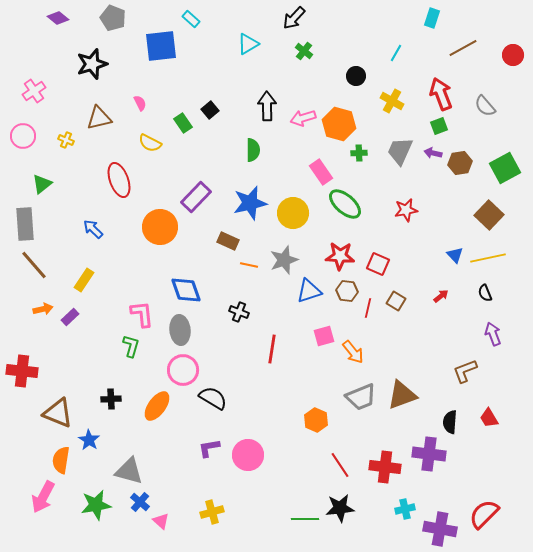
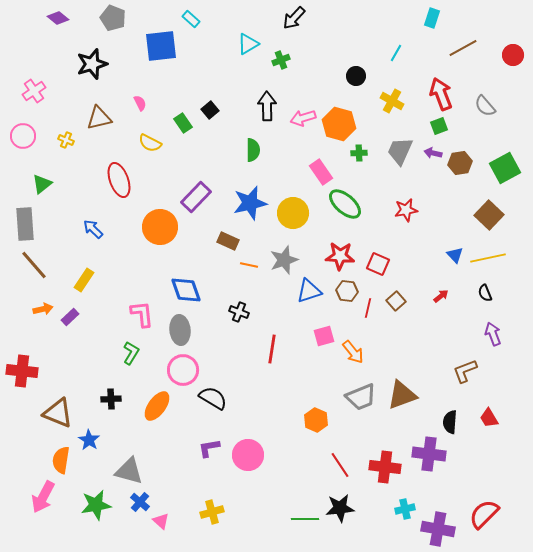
green cross at (304, 51): moved 23 px left, 9 px down; rotated 30 degrees clockwise
brown square at (396, 301): rotated 18 degrees clockwise
green L-shape at (131, 346): moved 7 px down; rotated 15 degrees clockwise
purple cross at (440, 529): moved 2 px left
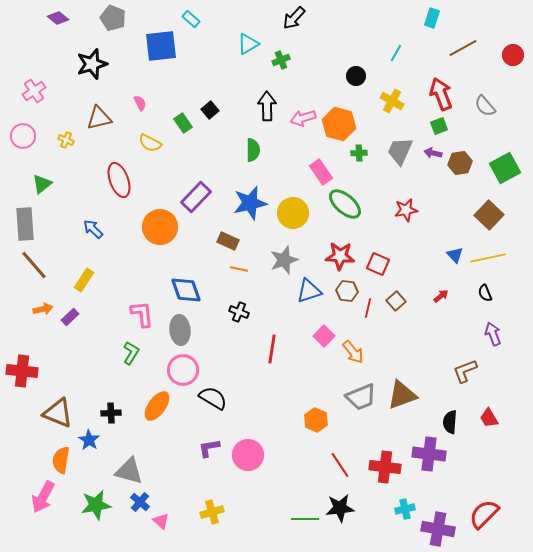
orange line at (249, 265): moved 10 px left, 4 px down
pink square at (324, 336): rotated 30 degrees counterclockwise
black cross at (111, 399): moved 14 px down
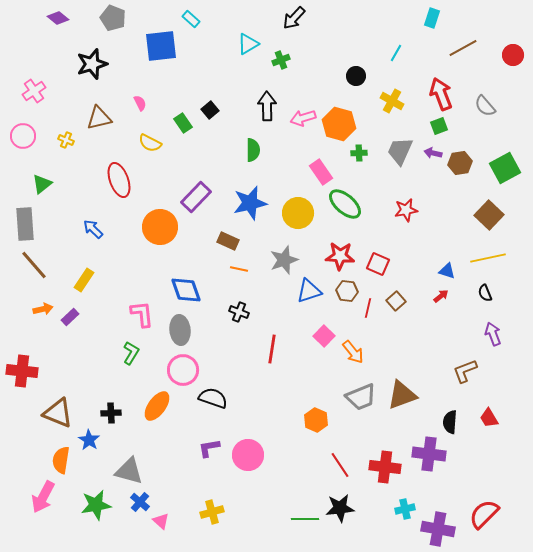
yellow circle at (293, 213): moved 5 px right
blue triangle at (455, 255): moved 8 px left, 16 px down; rotated 30 degrees counterclockwise
black semicircle at (213, 398): rotated 12 degrees counterclockwise
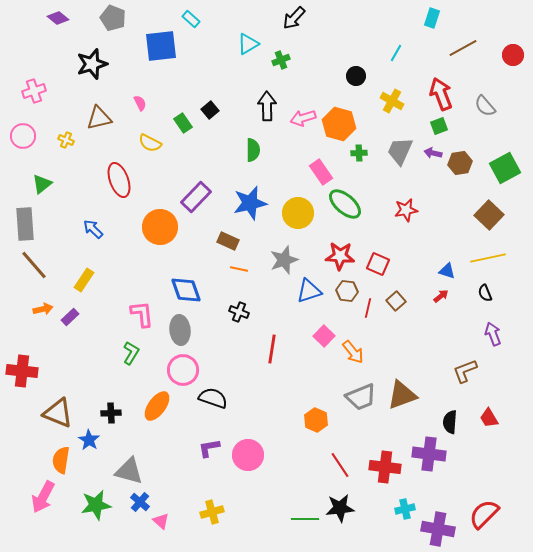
pink cross at (34, 91): rotated 15 degrees clockwise
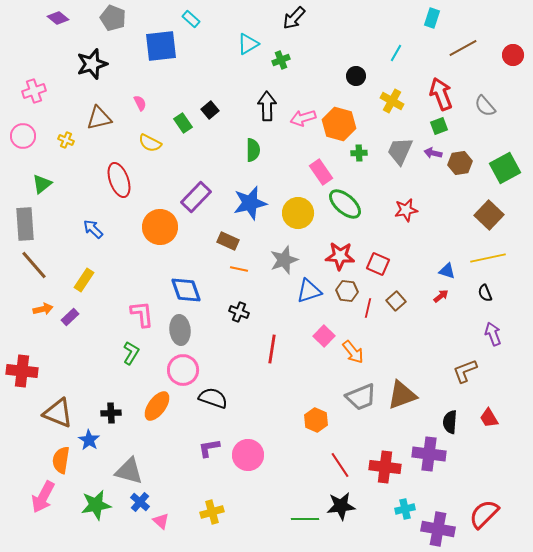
black star at (340, 508): moved 1 px right, 2 px up
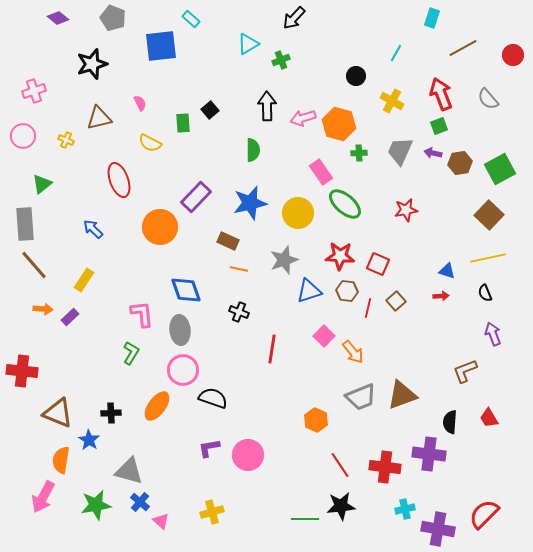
gray semicircle at (485, 106): moved 3 px right, 7 px up
green rectangle at (183, 123): rotated 30 degrees clockwise
green square at (505, 168): moved 5 px left, 1 px down
red arrow at (441, 296): rotated 35 degrees clockwise
orange arrow at (43, 309): rotated 18 degrees clockwise
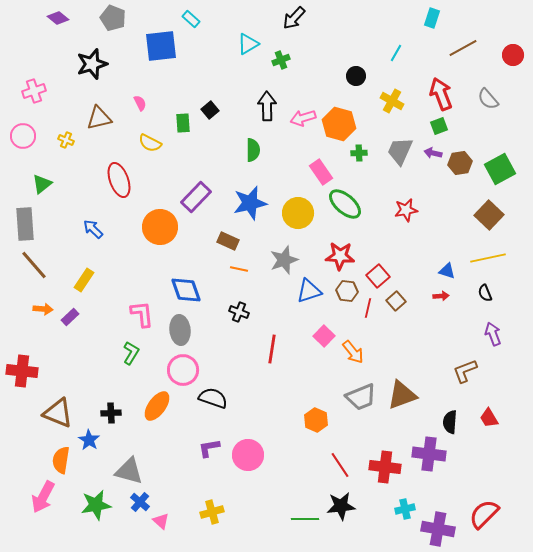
red square at (378, 264): moved 12 px down; rotated 25 degrees clockwise
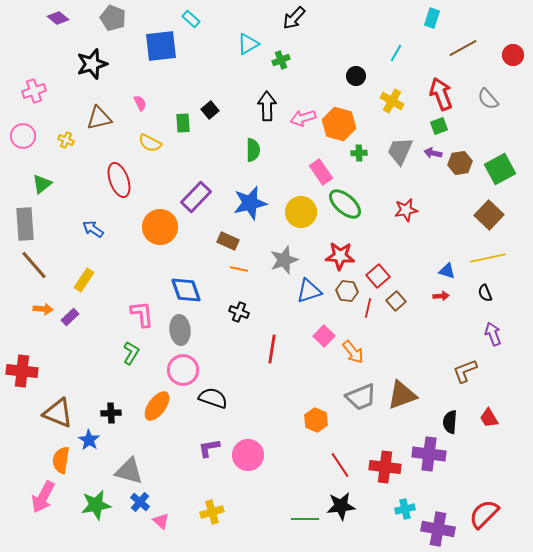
yellow circle at (298, 213): moved 3 px right, 1 px up
blue arrow at (93, 229): rotated 10 degrees counterclockwise
